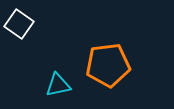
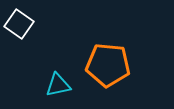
orange pentagon: rotated 12 degrees clockwise
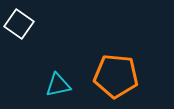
orange pentagon: moved 8 px right, 11 px down
